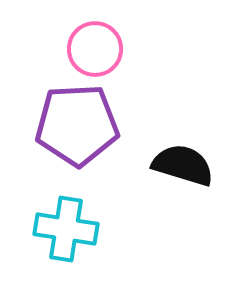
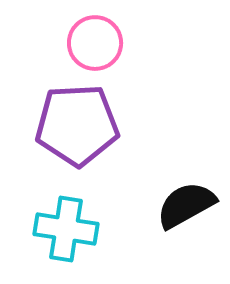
pink circle: moved 6 px up
black semicircle: moved 3 px right, 40 px down; rotated 46 degrees counterclockwise
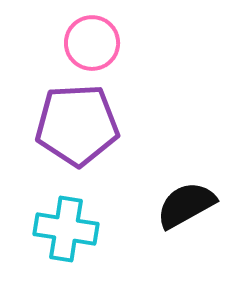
pink circle: moved 3 px left
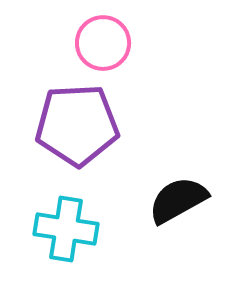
pink circle: moved 11 px right
black semicircle: moved 8 px left, 5 px up
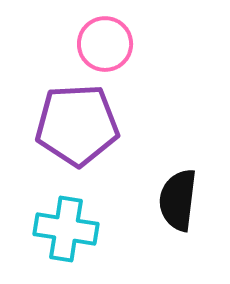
pink circle: moved 2 px right, 1 px down
black semicircle: rotated 54 degrees counterclockwise
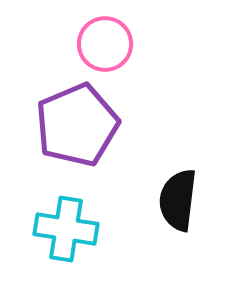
purple pentagon: rotated 20 degrees counterclockwise
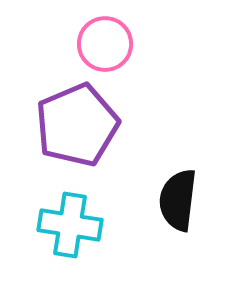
cyan cross: moved 4 px right, 4 px up
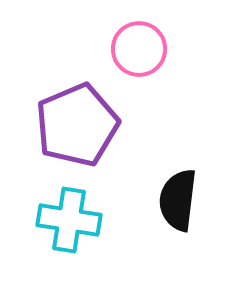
pink circle: moved 34 px right, 5 px down
cyan cross: moved 1 px left, 5 px up
